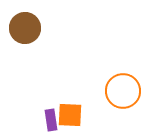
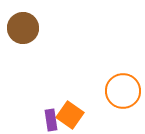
brown circle: moved 2 px left
orange square: rotated 32 degrees clockwise
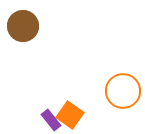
brown circle: moved 2 px up
purple rectangle: rotated 30 degrees counterclockwise
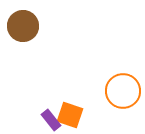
orange square: rotated 16 degrees counterclockwise
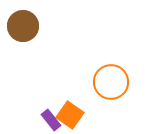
orange circle: moved 12 px left, 9 px up
orange square: rotated 16 degrees clockwise
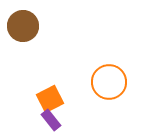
orange circle: moved 2 px left
orange square: moved 20 px left, 16 px up; rotated 28 degrees clockwise
